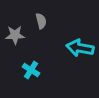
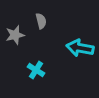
gray star: rotated 12 degrees counterclockwise
cyan cross: moved 5 px right
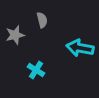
gray semicircle: moved 1 px right, 1 px up
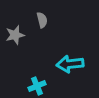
cyan arrow: moved 10 px left, 16 px down; rotated 16 degrees counterclockwise
cyan cross: moved 1 px right, 16 px down; rotated 36 degrees clockwise
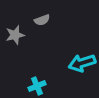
gray semicircle: rotated 84 degrees clockwise
cyan arrow: moved 12 px right, 1 px up; rotated 12 degrees counterclockwise
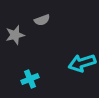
cyan cross: moved 7 px left, 7 px up
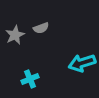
gray semicircle: moved 1 px left, 8 px down
gray star: rotated 12 degrees counterclockwise
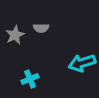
gray semicircle: rotated 21 degrees clockwise
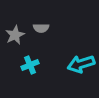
cyan arrow: moved 1 px left, 1 px down
cyan cross: moved 14 px up
